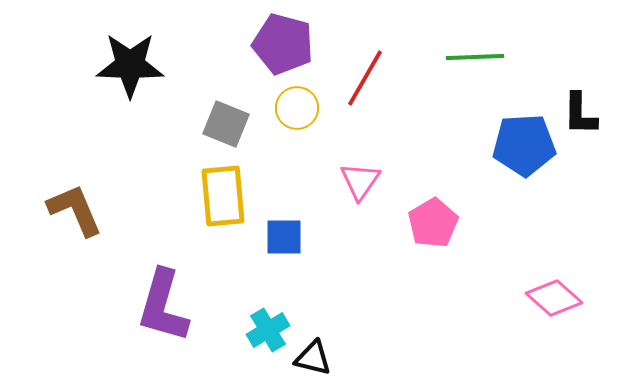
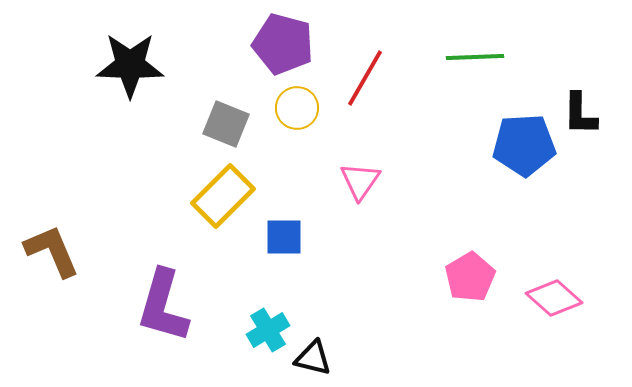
yellow rectangle: rotated 50 degrees clockwise
brown L-shape: moved 23 px left, 41 px down
pink pentagon: moved 37 px right, 54 px down
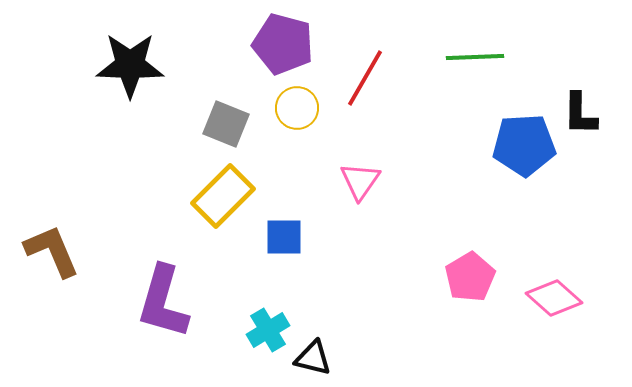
purple L-shape: moved 4 px up
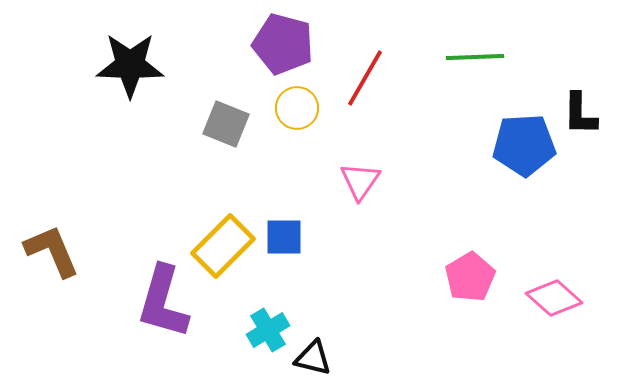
yellow rectangle: moved 50 px down
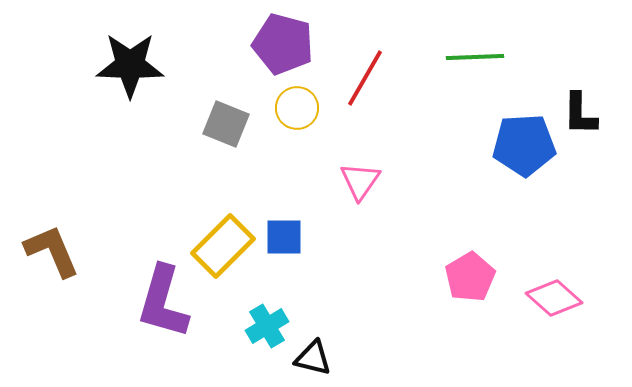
cyan cross: moved 1 px left, 4 px up
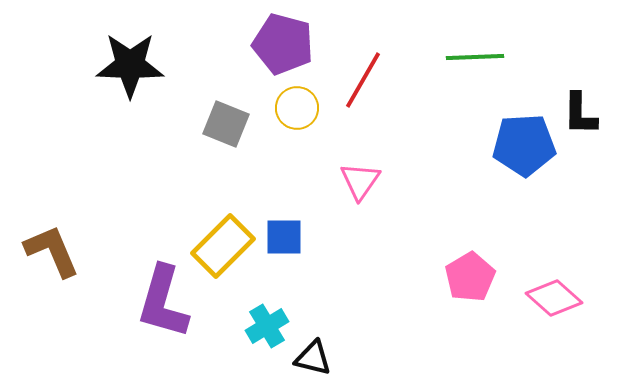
red line: moved 2 px left, 2 px down
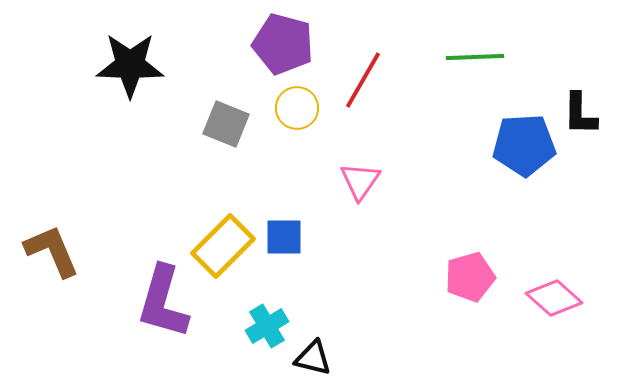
pink pentagon: rotated 15 degrees clockwise
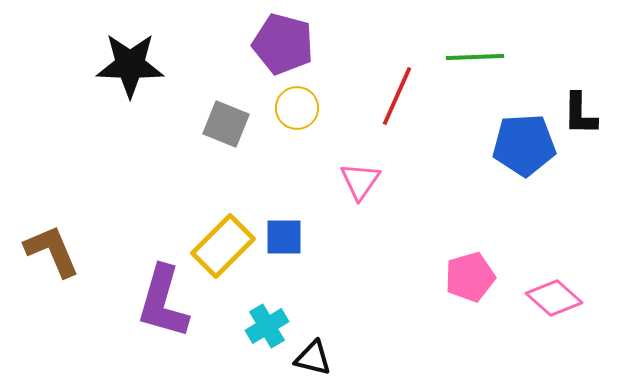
red line: moved 34 px right, 16 px down; rotated 6 degrees counterclockwise
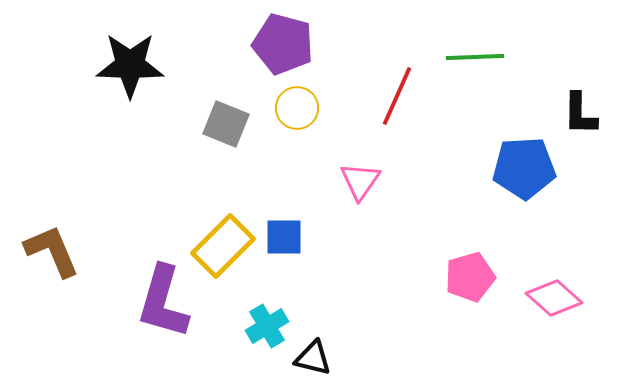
blue pentagon: moved 23 px down
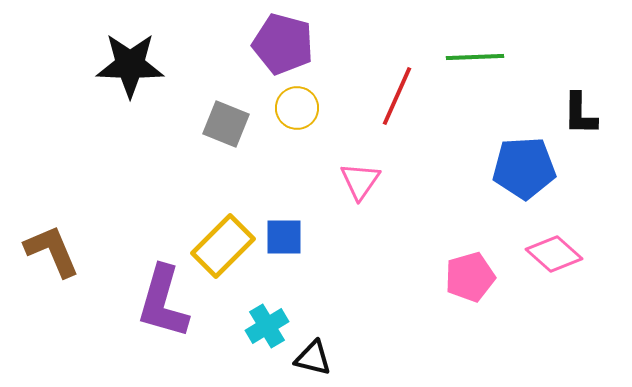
pink diamond: moved 44 px up
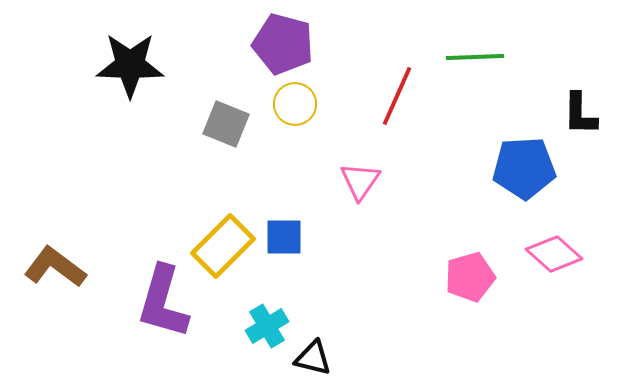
yellow circle: moved 2 px left, 4 px up
brown L-shape: moved 3 px right, 16 px down; rotated 30 degrees counterclockwise
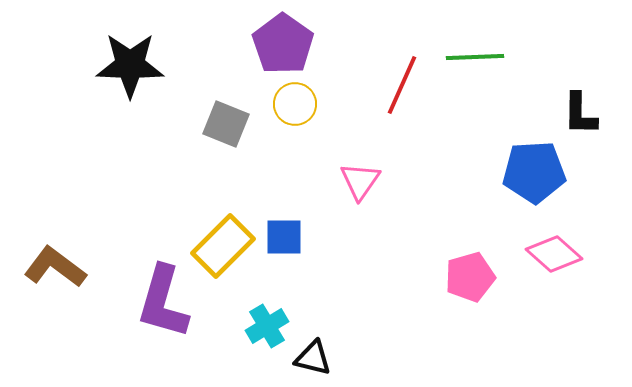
purple pentagon: rotated 20 degrees clockwise
red line: moved 5 px right, 11 px up
blue pentagon: moved 10 px right, 4 px down
